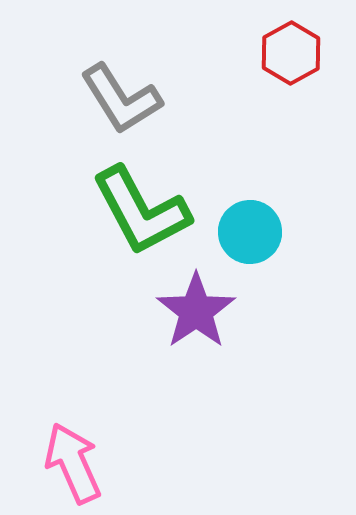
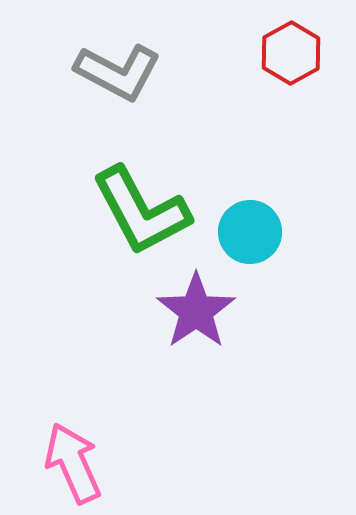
gray L-shape: moved 3 px left, 27 px up; rotated 30 degrees counterclockwise
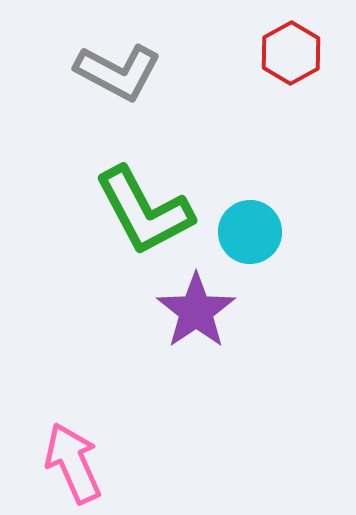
green L-shape: moved 3 px right
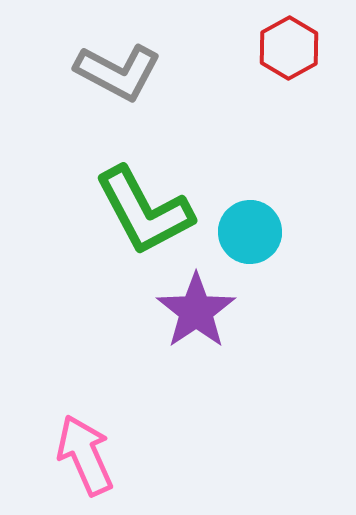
red hexagon: moved 2 px left, 5 px up
pink arrow: moved 12 px right, 8 px up
